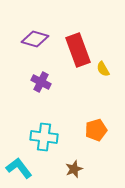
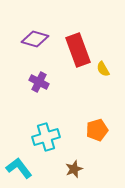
purple cross: moved 2 px left
orange pentagon: moved 1 px right
cyan cross: moved 2 px right; rotated 24 degrees counterclockwise
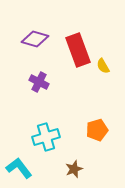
yellow semicircle: moved 3 px up
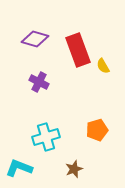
cyan L-shape: rotated 32 degrees counterclockwise
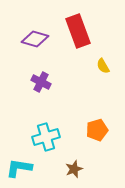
red rectangle: moved 19 px up
purple cross: moved 2 px right
cyan L-shape: rotated 12 degrees counterclockwise
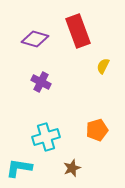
yellow semicircle: rotated 56 degrees clockwise
brown star: moved 2 px left, 1 px up
